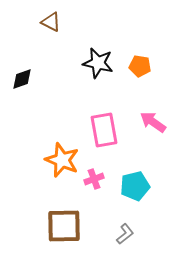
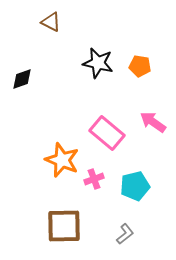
pink rectangle: moved 3 px right, 3 px down; rotated 40 degrees counterclockwise
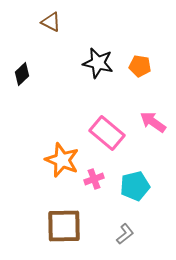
black diamond: moved 5 px up; rotated 25 degrees counterclockwise
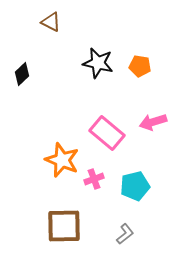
pink arrow: rotated 52 degrees counterclockwise
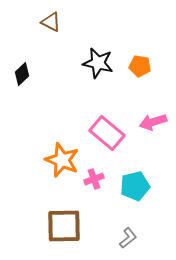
gray L-shape: moved 3 px right, 4 px down
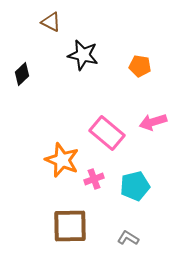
black star: moved 15 px left, 8 px up
brown square: moved 6 px right
gray L-shape: rotated 110 degrees counterclockwise
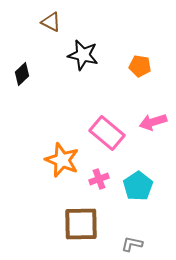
pink cross: moved 5 px right
cyan pentagon: moved 3 px right; rotated 20 degrees counterclockwise
brown square: moved 11 px right, 2 px up
gray L-shape: moved 4 px right, 6 px down; rotated 20 degrees counterclockwise
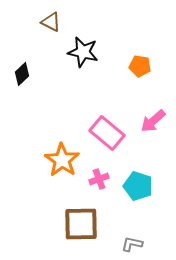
black star: moved 3 px up
pink arrow: moved 1 px up; rotated 24 degrees counterclockwise
orange star: rotated 12 degrees clockwise
cyan pentagon: rotated 20 degrees counterclockwise
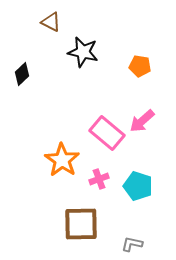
pink arrow: moved 11 px left
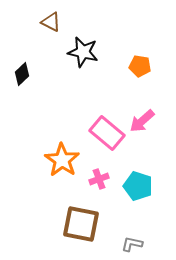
brown square: rotated 12 degrees clockwise
